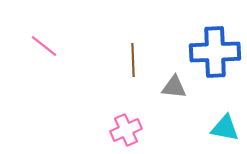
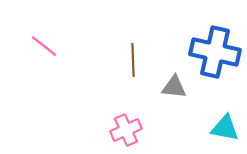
blue cross: rotated 15 degrees clockwise
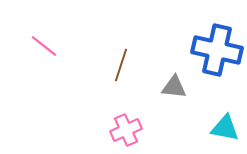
blue cross: moved 2 px right, 2 px up
brown line: moved 12 px left, 5 px down; rotated 20 degrees clockwise
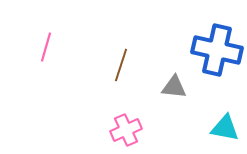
pink line: moved 2 px right, 1 px down; rotated 68 degrees clockwise
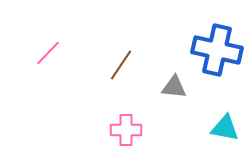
pink line: moved 2 px right, 6 px down; rotated 28 degrees clockwise
brown line: rotated 16 degrees clockwise
pink cross: rotated 24 degrees clockwise
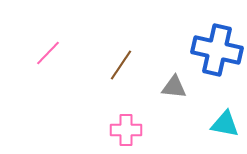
cyan triangle: moved 4 px up
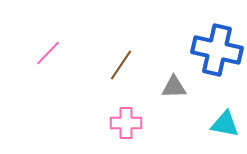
gray triangle: rotated 8 degrees counterclockwise
pink cross: moved 7 px up
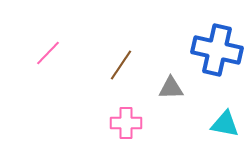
gray triangle: moved 3 px left, 1 px down
